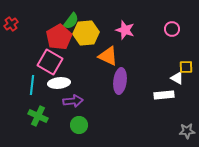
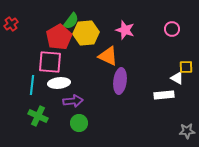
pink square: rotated 25 degrees counterclockwise
green circle: moved 2 px up
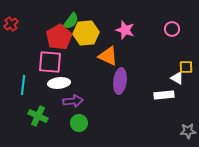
cyan line: moved 9 px left
gray star: moved 1 px right
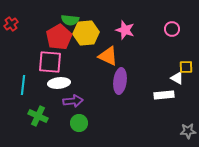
green semicircle: moved 1 px left, 1 px up; rotated 60 degrees clockwise
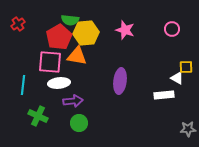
red cross: moved 7 px right
orange triangle: moved 31 px left; rotated 15 degrees counterclockwise
gray star: moved 2 px up
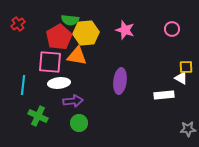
white triangle: moved 4 px right
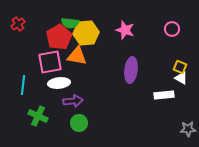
green semicircle: moved 3 px down
pink square: rotated 15 degrees counterclockwise
yellow square: moved 6 px left; rotated 24 degrees clockwise
purple ellipse: moved 11 px right, 11 px up
